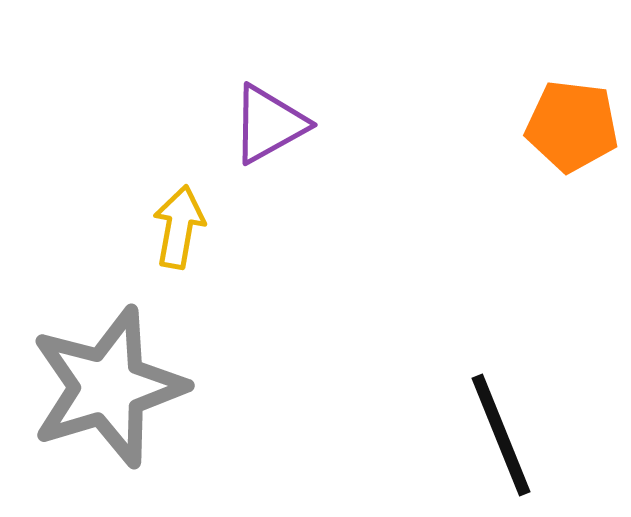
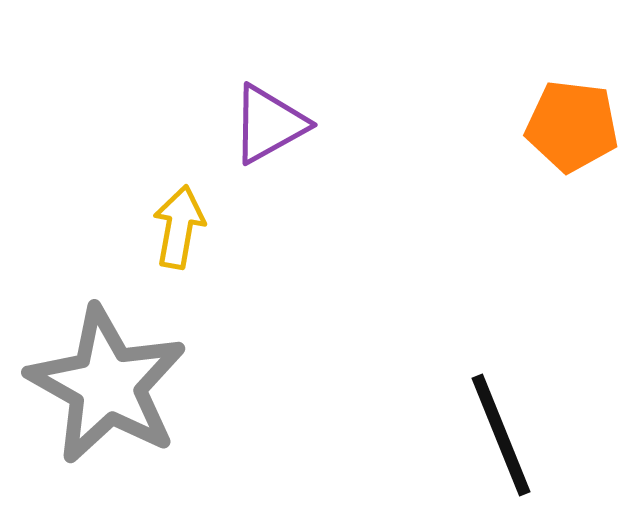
gray star: moved 1 px left, 2 px up; rotated 26 degrees counterclockwise
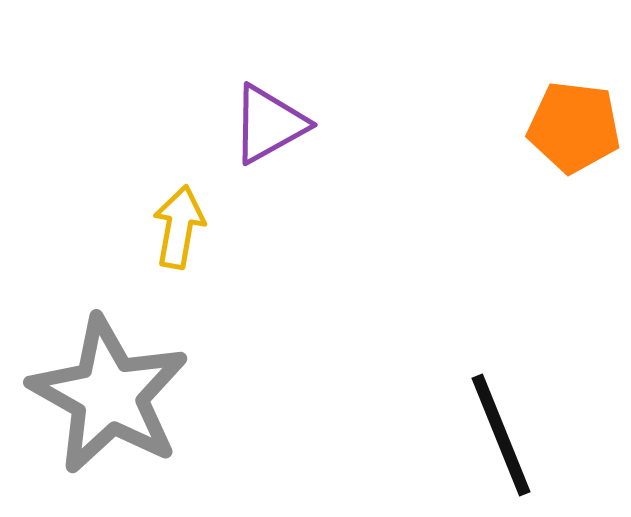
orange pentagon: moved 2 px right, 1 px down
gray star: moved 2 px right, 10 px down
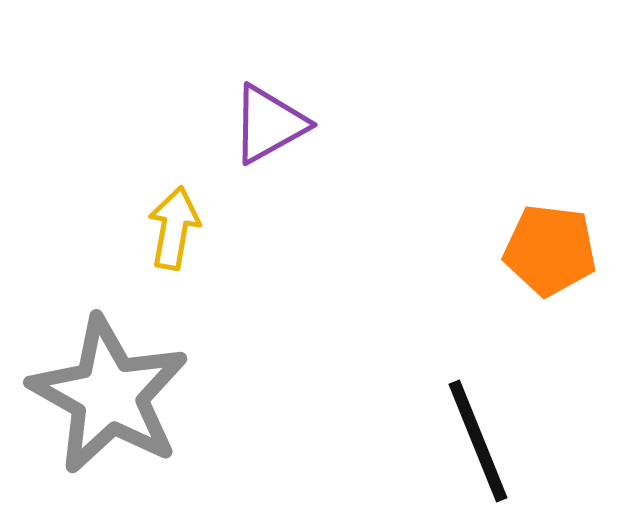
orange pentagon: moved 24 px left, 123 px down
yellow arrow: moved 5 px left, 1 px down
black line: moved 23 px left, 6 px down
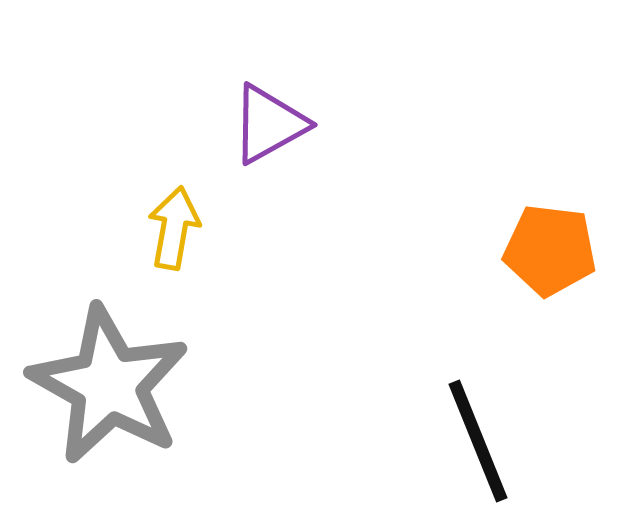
gray star: moved 10 px up
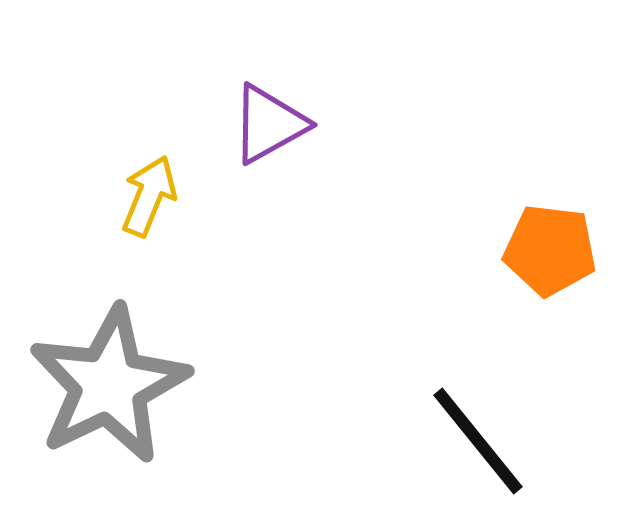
yellow arrow: moved 25 px left, 32 px up; rotated 12 degrees clockwise
gray star: rotated 17 degrees clockwise
black line: rotated 17 degrees counterclockwise
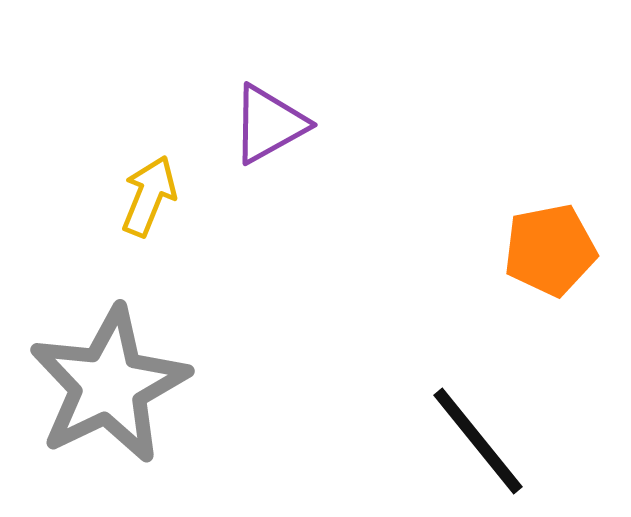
orange pentagon: rotated 18 degrees counterclockwise
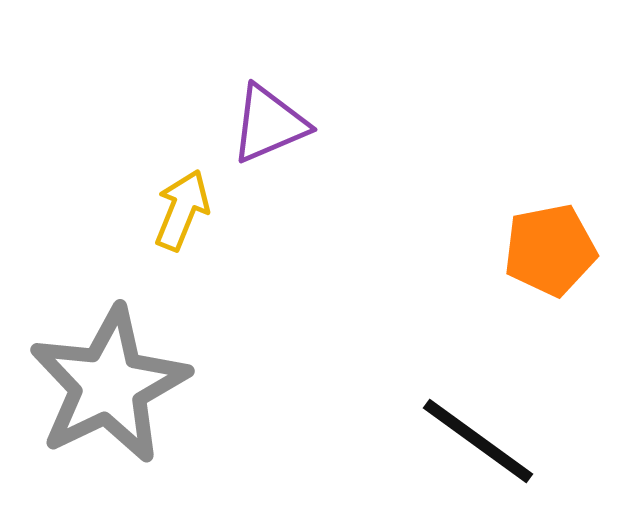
purple triangle: rotated 6 degrees clockwise
yellow arrow: moved 33 px right, 14 px down
black line: rotated 15 degrees counterclockwise
